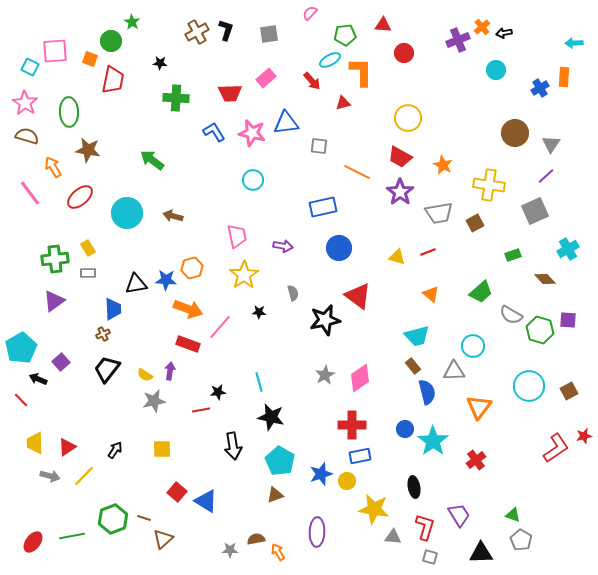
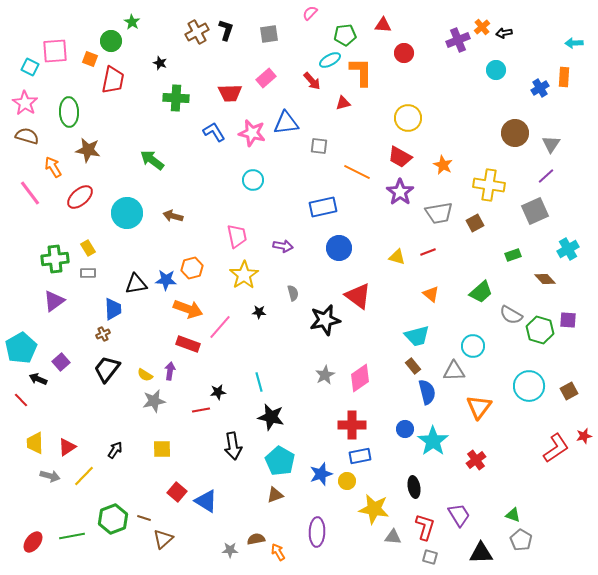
black star at (160, 63): rotated 16 degrees clockwise
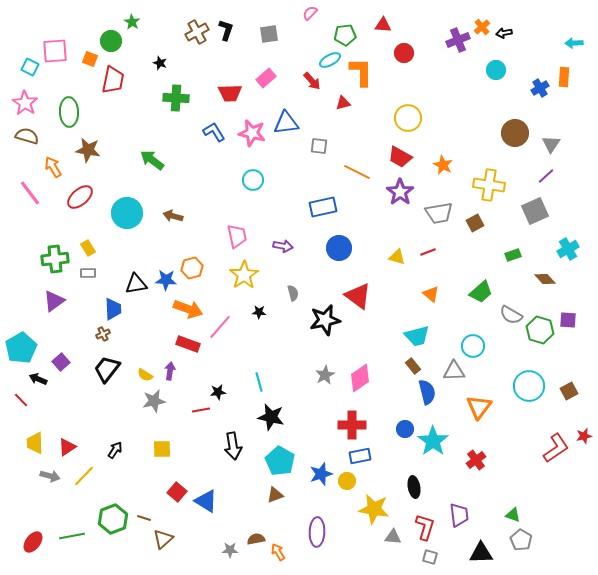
purple trapezoid at (459, 515): rotated 25 degrees clockwise
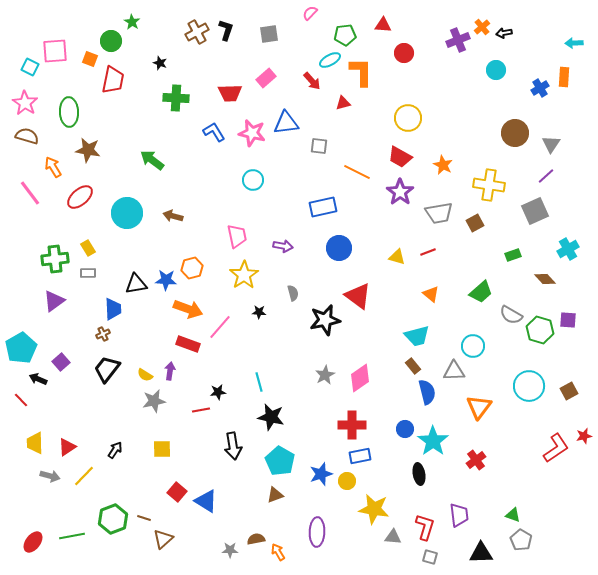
black ellipse at (414, 487): moved 5 px right, 13 px up
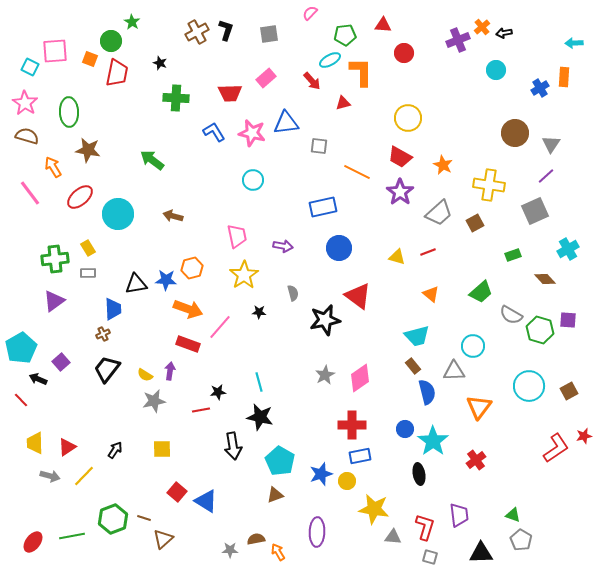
red trapezoid at (113, 80): moved 4 px right, 7 px up
cyan circle at (127, 213): moved 9 px left, 1 px down
gray trapezoid at (439, 213): rotated 32 degrees counterclockwise
black star at (271, 417): moved 11 px left
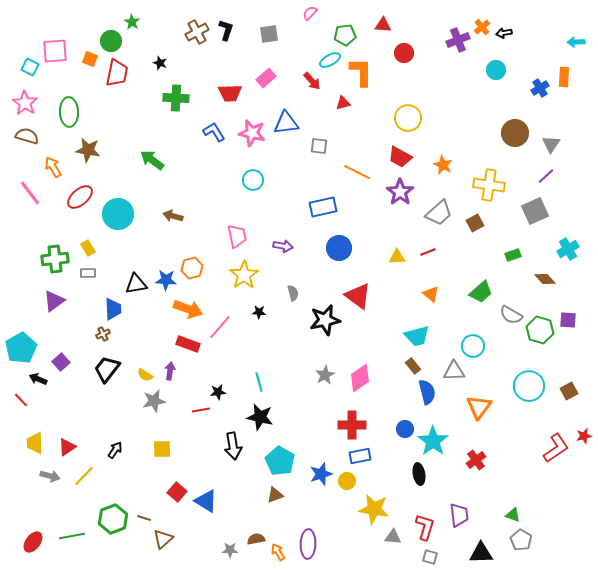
cyan arrow at (574, 43): moved 2 px right, 1 px up
yellow triangle at (397, 257): rotated 18 degrees counterclockwise
purple ellipse at (317, 532): moved 9 px left, 12 px down
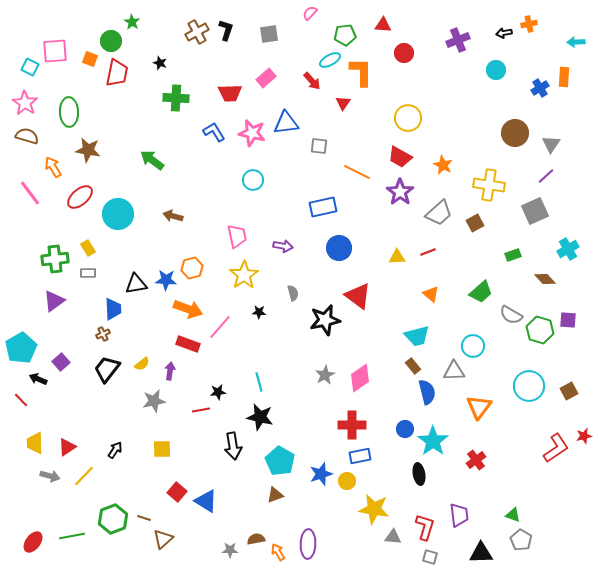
orange cross at (482, 27): moved 47 px right, 3 px up; rotated 28 degrees clockwise
red triangle at (343, 103): rotated 42 degrees counterclockwise
yellow semicircle at (145, 375): moved 3 px left, 11 px up; rotated 70 degrees counterclockwise
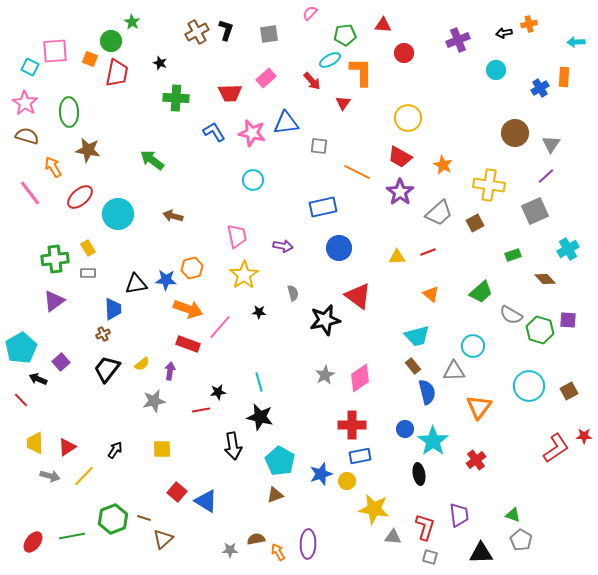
red star at (584, 436): rotated 14 degrees clockwise
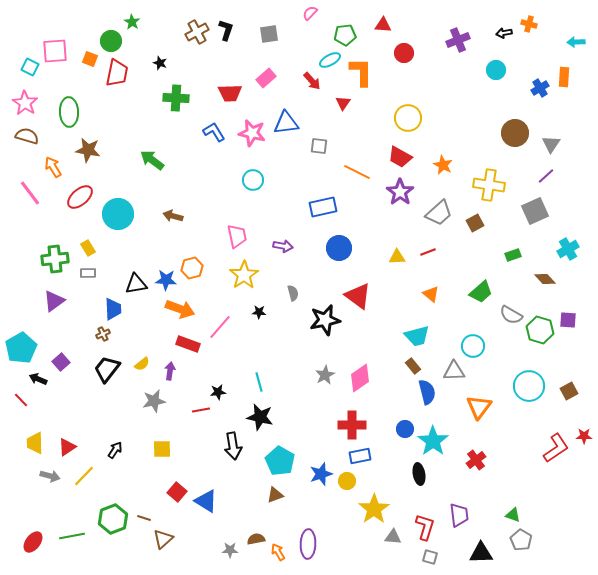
orange cross at (529, 24): rotated 28 degrees clockwise
orange arrow at (188, 309): moved 8 px left
yellow star at (374, 509): rotated 28 degrees clockwise
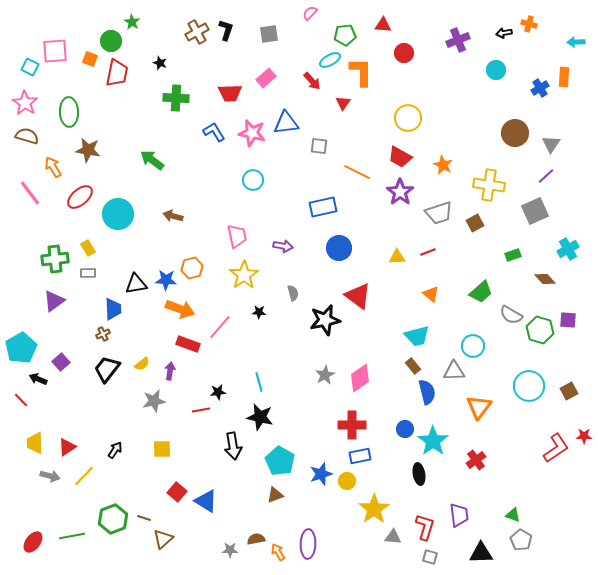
gray trapezoid at (439, 213): rotated 24 degrees clockwise
